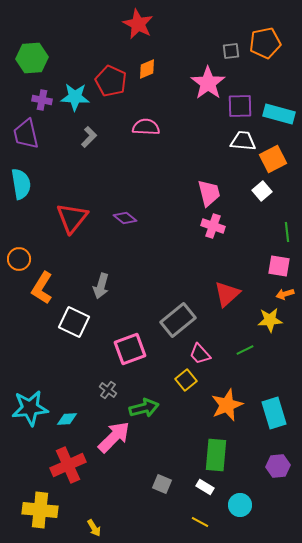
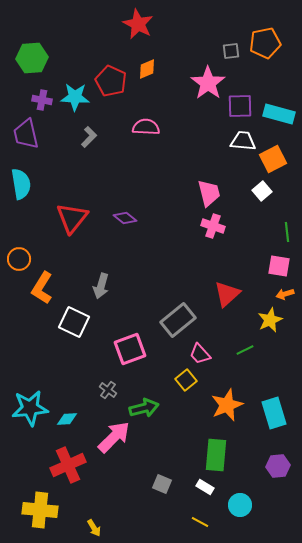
yellow star at (270, 320): rotated 20 degrees counterclockwise
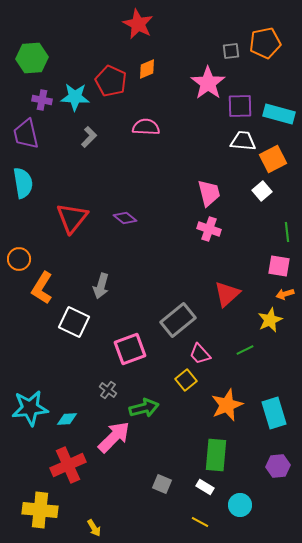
cyan semicircle at (21, 184): moved 2 px right, 1 px up
pink cross at (213, 226): moved 4 px left, 3 px down
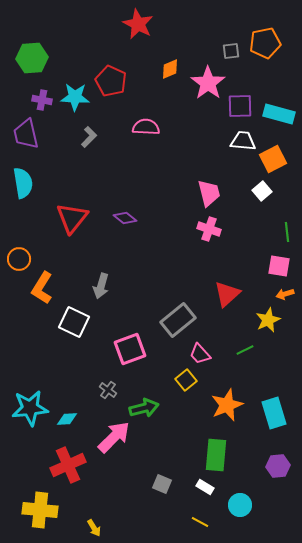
orange diamond at (147, 69): moved 23 px right
yellow star at (270, 320): moved 2 px left
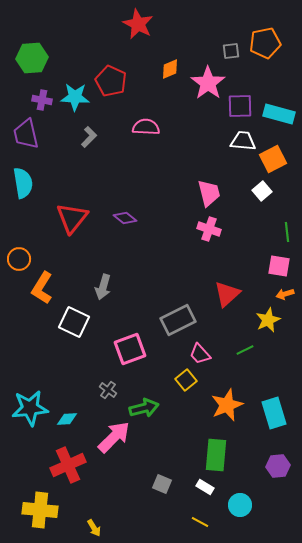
gray arrow at (101, 286): moved 2 px right, 1 px down
gray rectangle at (178, 320): rotated 12 degrees clockwise
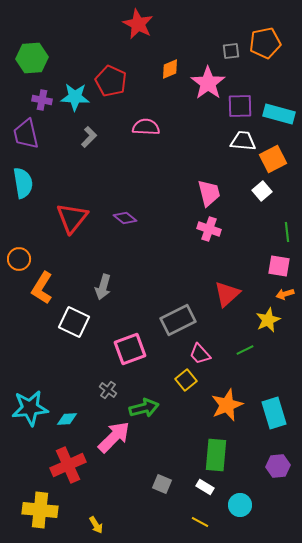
yellow arrow at (94, 528): moved 2 px right, 3 px up
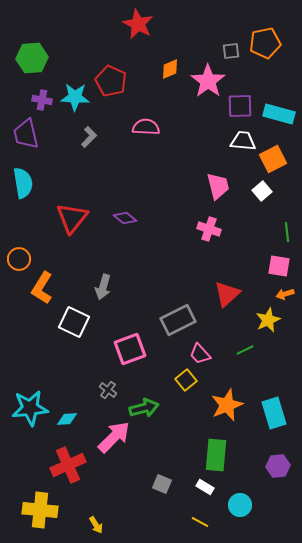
pink star at (208, 83): moved 2 px up
pink trapezoid at (209, 193): moved 9 px right, 7 px up
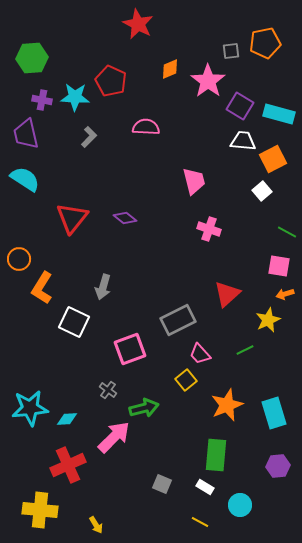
purple square at (240, 106): rotated 32 degrees clockwise
cyan semicircle at (23, 183): moved 2 px right, 4 px up; rotated 48 degrees counterclockwise
pink trapezoid at (218, 186): moved 24 px left, 5 px up
green line at (287, 232): rotated 54 degrees counterclockwise
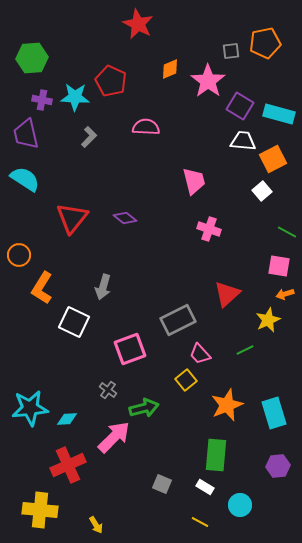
orange circle at (19, 259): moved 4 px up
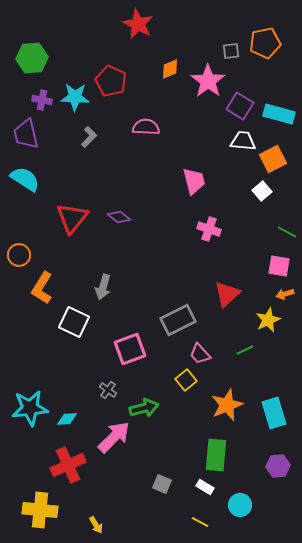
purple diamond at (125, 218): moved 6 px left, 1 px up
